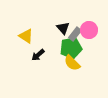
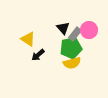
yellow triangle: moved 2 px right, 3 px down
yellow semicircle: rotated 60 degrees counterclockwise
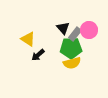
green pentagon: rotated 10 degrees clockwise
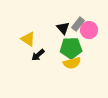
gray rectangle: moved 3 px right, 10 px up
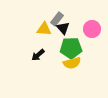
gray rectangle: moved 21 px left, 5 px up
pink circle: moved 3 px right, 1 px up
yellow triangle: moved 16 px right, 10 px up; rotated 28 degrees counterclockwise
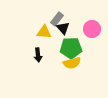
yellow triangle: moved 3 px down
black arrow: rotated 56 degrees counterclockwise
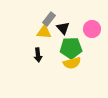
gray rectangle: moved 8 px left
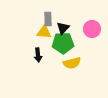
gray rectangle: moved 1 px left; rotated 40 degrees counterclockwise
black triangle: rotated 24 degrees clockwise
green pentagon: moved 8 px left, 5 px up
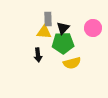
pink circle: moved 1 px right, 1 px up
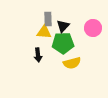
black triangle: moved 2 px up
